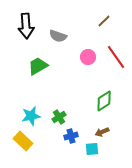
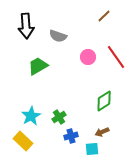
brown line: moved 5 px up
cyan star: rotated 18 degrees counterclockwise
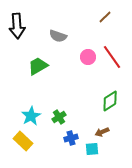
brown line: moved 1 px right, 1 px down
black arrow: moved 9 px left
red line: moved 4 px left
green diamond: moved 6 px right
blue cross: moved 2 px down
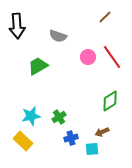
cyan star: rotated 18 degrees clockwise
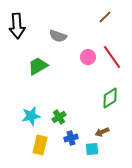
green diamond: moved 3 px up
yellow rectangle: moved 17 px right, 4 px down; rotated 60 degrees clockwise
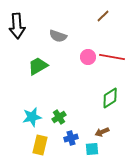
brown line: moved 2 px left, 1 px up
red line: rotated 45 degrees counterclockwise
cyan star: moved 1 px right, 1 px down
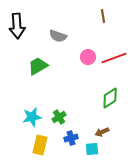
brown line: rotated 56 degrees counterclockwise
red line: moved 2 px right, 1 px down; rotated 30 degrees counterclockwise
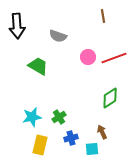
green trapezoid: rotated 60 degrees clockwise
brown arrow: rotated 88 degrees clockwise
